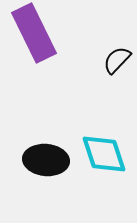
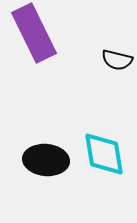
black semicircle: rotated 120 degrees counterclockwise
cyan diamond: rotated 9 degrees clockwise
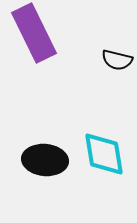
black ellipse: moved 1 px left
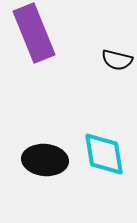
purple rectangle: rotated 4 degrees clockwise
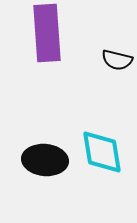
purple rectangle: moved 13 px right; rotated 18 degrees clockwise
cyan diamond: moved 2 px left, 2 px up
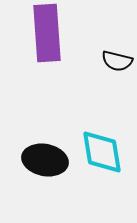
black semicircle: moved 1 px down
black ellipse: rotated 6 degrees clockwise
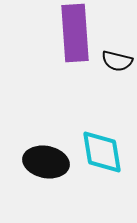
purple rectangle: moved 28 px right
black ellipse: moved 1 px right, 2 px down
